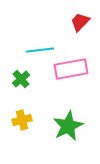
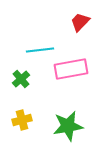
green star: rotated 16 degrees clockwise
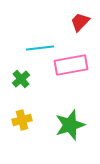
cyan line: moved 2 px up
pink rectangle: moved 4 px up
green star: moved 2 px right, 1 px up; rotated 8 degrees counterclockwise
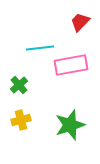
green cross: moved 2 px left, 6 px down
yellow cross: moved 1 px left
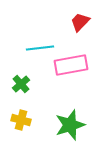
green cross: moved 2 px right, 1 px up
yellow cross: rotated 30 degrees clockwise
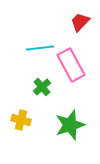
pink rectangle: rotated 72 degrees clockwise
green cross: moved 21 px right, 3 px down
